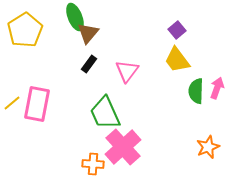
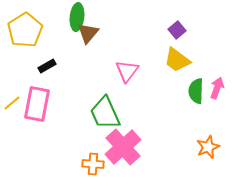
green ellipse: moved 2 px right; rotated 28 degrees clockwise
yellow trapezoid: rotated 16 degrees counterclockwise
black rectangle: moved 42 px left, 2 px down; rotated 24 degrees clockwise
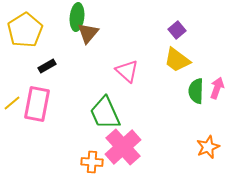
pink triangle: rotated 25 degrees counterclockwise
orange cross: moved 1 px left, 2 px up
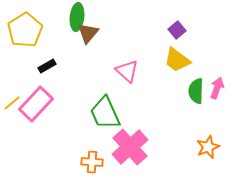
pink rectangle: moved 1 px left; rotated 32 degrees clockwise
pink cross: moved 7 px right
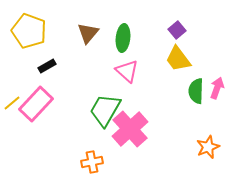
green ellipse: moved 46 px right, 21 px down
yellow pentagon: moved 4 px right, 1 px down; rotated 20 degrees counterclockwise
yellow trapezoid: moved 1 px right, 1 px up; rotated 16 degrees clockwise
green trapezoid: moved 3 px up; rotated 54 degrees clockwise
pink cross: moved 18 px up
orange cross: rotated 15 degrees counterclockwise
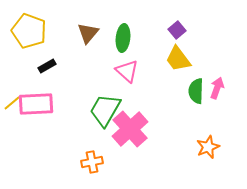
pink rectangle: rotated 44 degrees clockwise
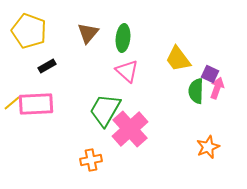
purple square: moved 33 px right, 44 px down; rotated 24 degrees counterclockwise
orange cross: moved 1 px left, 2 px up
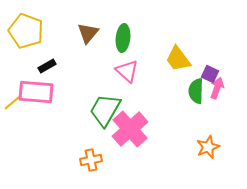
yellow pentagon: moved 3 px left
pink rectangle: moved 12 px up; rotated 8 degrees clockwise
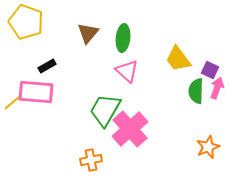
yellow pentagon: moved 9 px up
purple square: moved 4 px up
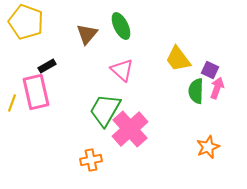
brown triangle: moved 1 px left, 1 px down
green ellipse: moved 2 px left, 12 px up; rotated 32 degrees counterclockwise
pink triangle: moved 5 px left, 1 px up
pink rectangle: rotated 72 degrees clockwise
yellow line: rotated 30 degrees counterclockwise
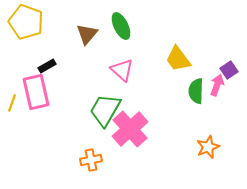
purple square: moved 19 px right; rotated 30 degrees clockwise
pink arrow: moved 3 px up
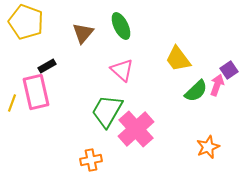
brown triangle: moved 4 px left, 1 px up
green semicircle: rotated 135 degrees counterclockwise
green trapezoid: moved 2 px right, 1 px down
pink cross: moved 6 px right
